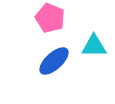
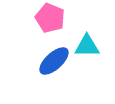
cyan triangle: moved 7 px left
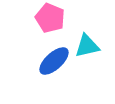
cyan triangle: rotated 12 degrees counterclockwise
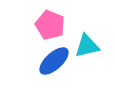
pink pentagon: moved 7 px down
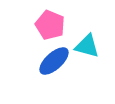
cyan triangle: rotated 28 degrees clockwise
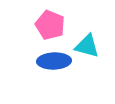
blue ellipse: rotated 40 degrees clockwise
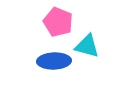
pink pentagon: moved 8 px right, 3 px up
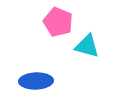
blue ellipse: moved 18 px left, 20 px down
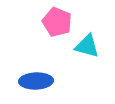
pink pentagon: moved 1 px left
